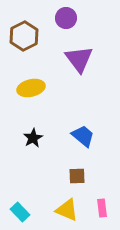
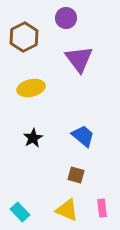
brown hexagon: moved 1 px down
brown square: moved 1 px left, 1 px up; rotated 18 degrees clockwise
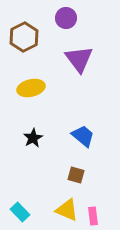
pink rectangle: moved 9 px left, 8 px down
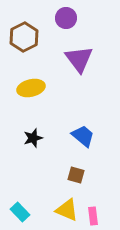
black star: rotated 12 degrees clockwise
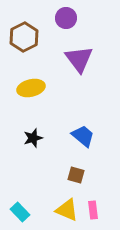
pink rectangle: moved 6 px up
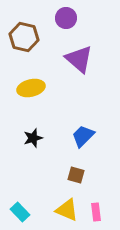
brown hexagon: rotated 20 degrees counterclockwise
purple triangle: rotated 12 degrees counterclockwise
blue trapezoid: rotated 85 degrees counterclockwise
pink rectangle: moved 3 px right, 2 px down
